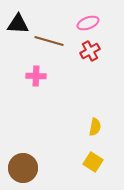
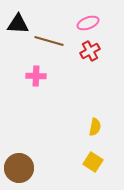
brown circle: moved 4 px left
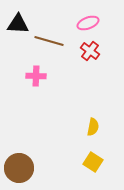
red cross: rotated 24 degrees counterclockwise
yellow semicircle: moved 2 px left
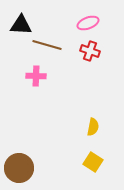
black triangle: moved 3 px right, 1 px down
brown line: moved 2 px left, 4 px down
red cross: rotated 18 degrees counterclockwise
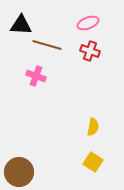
pink cross: rotated 18 degrees clockwise
brown circle: moved 4 px down
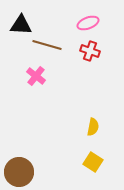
pink cross: rotated 18 degrees clockwise
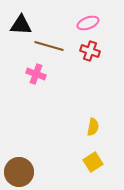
brown line: moved 2 px right, 1 px down
pink cross: moved 2 px up; rotated 18 degrees counterclockwise
yellow square: rotated 24 degrees clockwise
